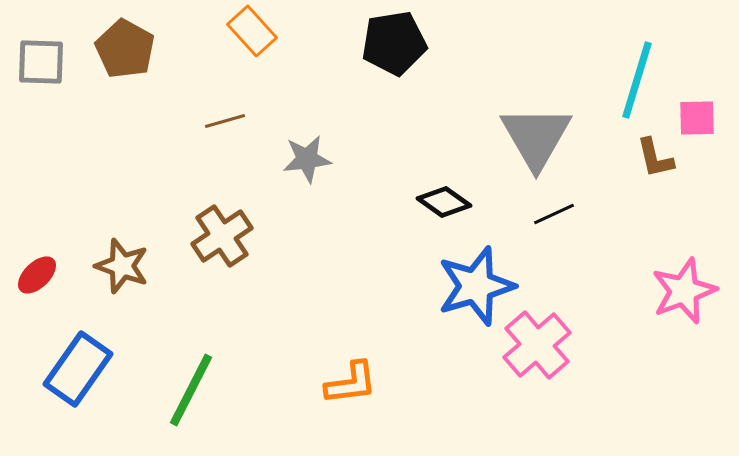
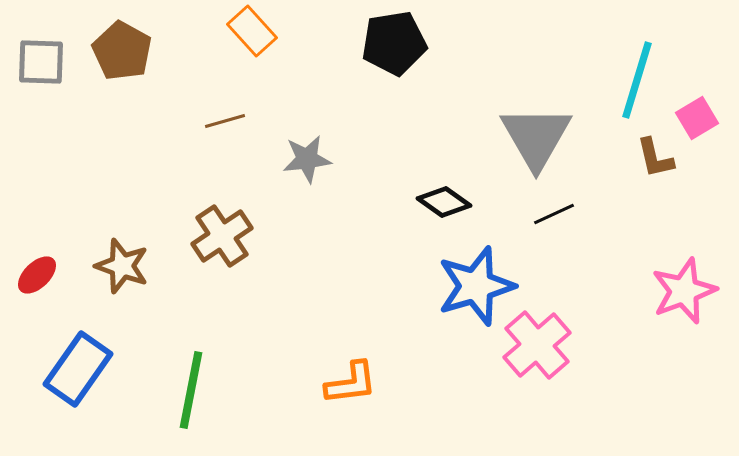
brown pentagon: moved 3 px left, 2 px down
pink square: rotated 30 degrees counterclockwise
green line: rotated 16 degrees counterclockwise
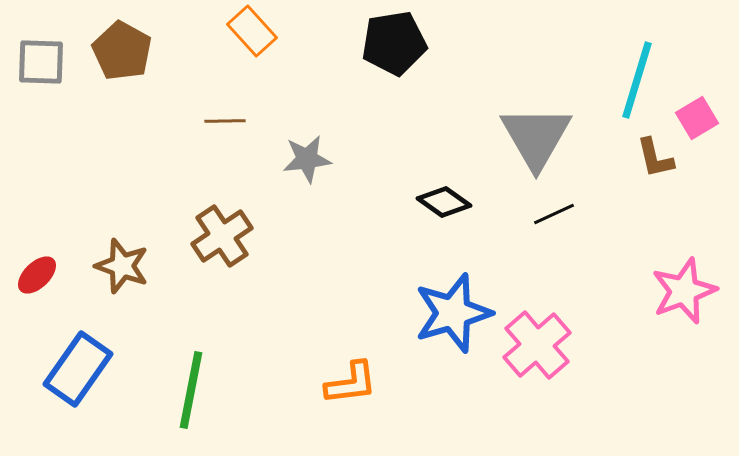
brown line: rotated 15 degrees clockwise
blue star: moved 23 px left, 27 px down
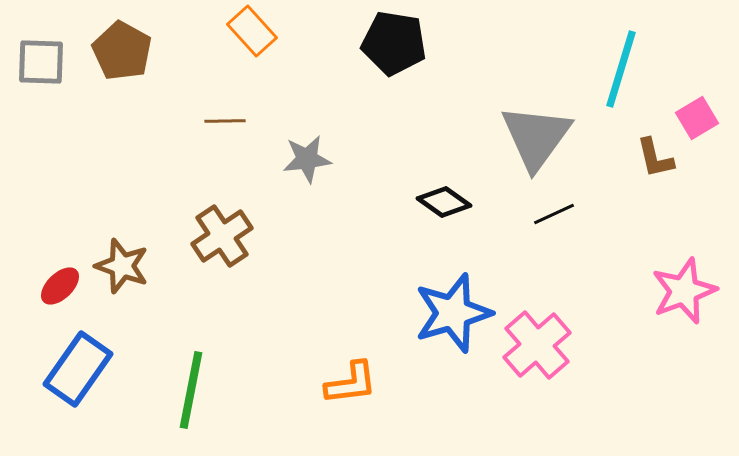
black pentagon: rotated 18 degrees clockwise
cyan line: moved 16 px left, 11 px up
gray triangle: rotated 6 degrees clockwise
red ellipse: moved 23 px right, 11 px down
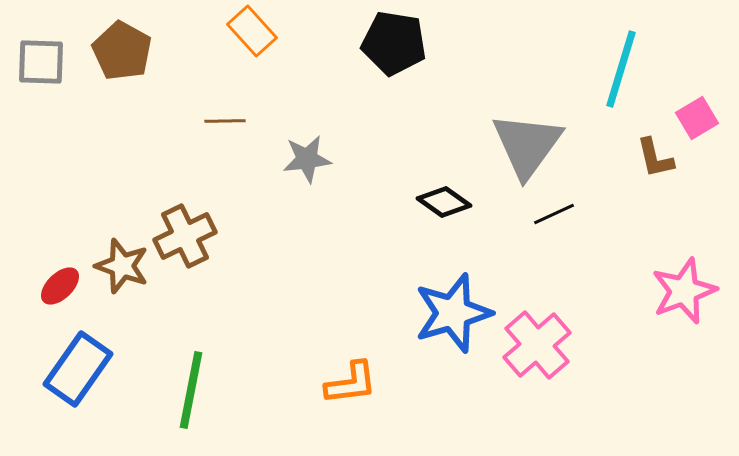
gray triangle: moved 9 px left, 8 px down
brown cross: moved 37 px left; rotated 8 degrees clockwise
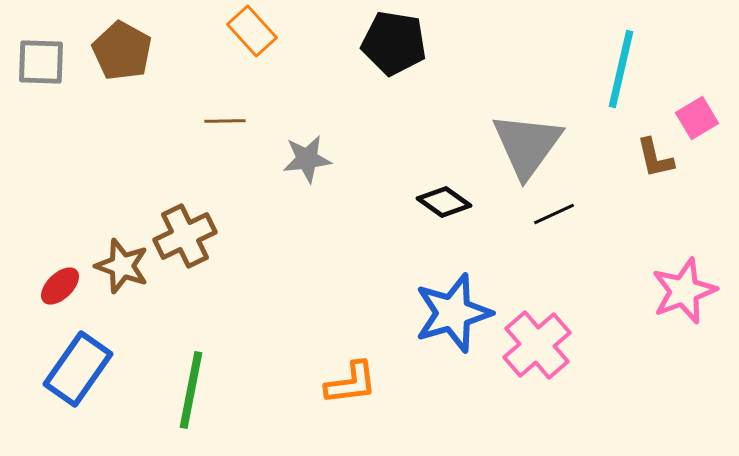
cyan line: rotated 4 degrees counterclockwise
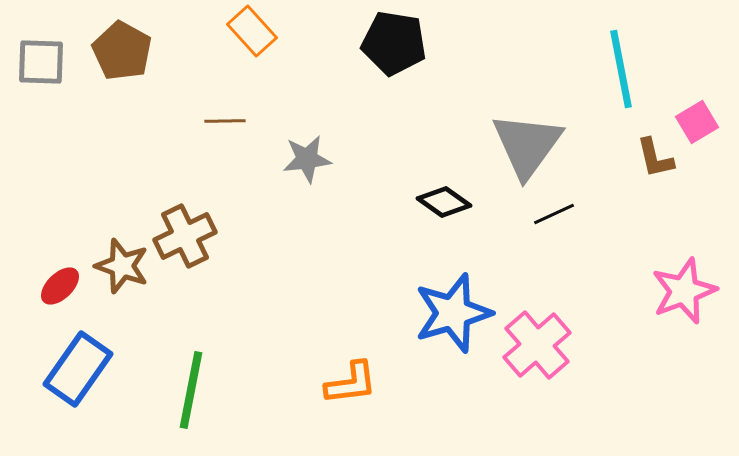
cyan line: rotated 24 degrees counterclockwise
pink square: moved 4 px down
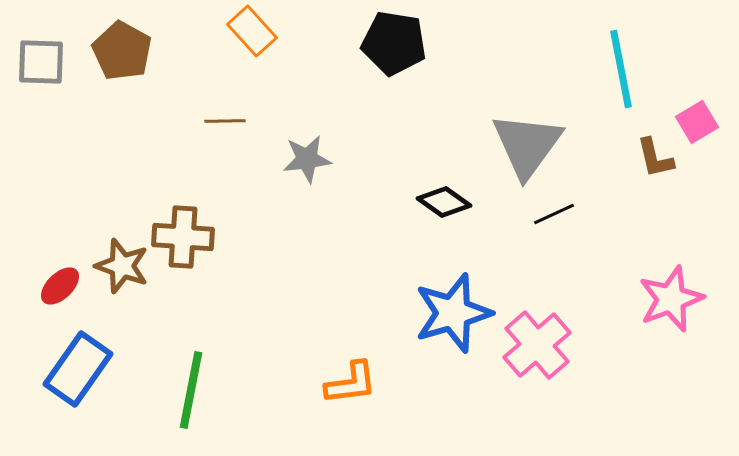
brown cross: moved 2 px left, 1 px down; rotated 30 degrees clockwise
pink star: moved 13 px left, 8 px down
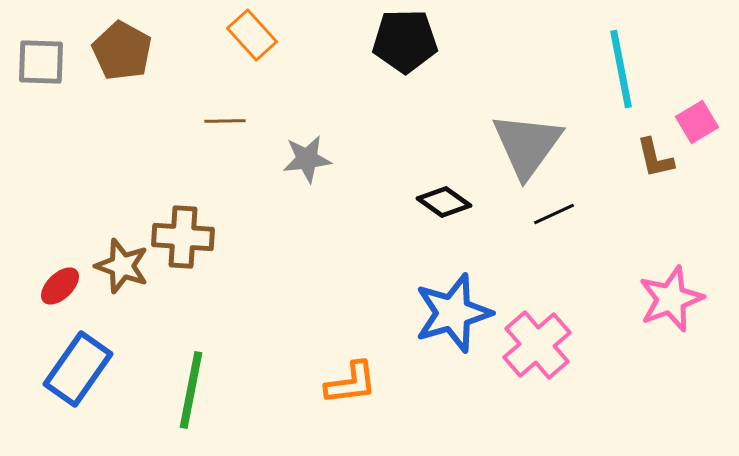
orange rectangle: moved 4 px down
black pentagon: moved 11 px right, 2 px up; rotated 10 degrees counterclockwise
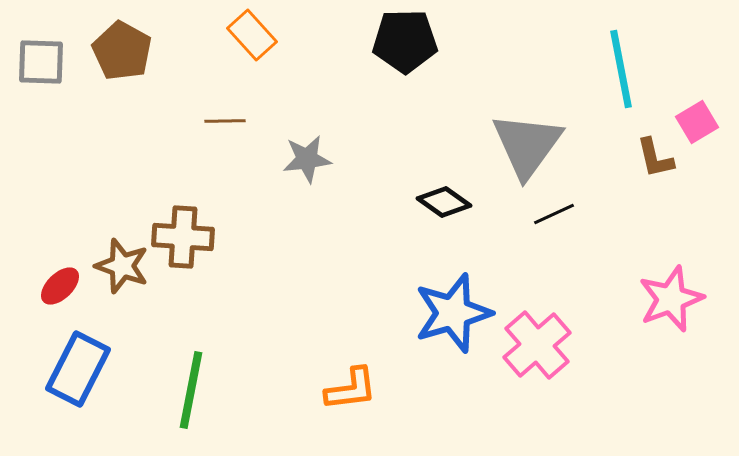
blue rectangle: rotated 8 degrees counterclockwise
orange L-shape: moved 6 px down
